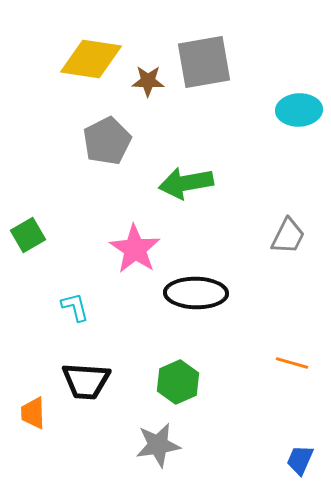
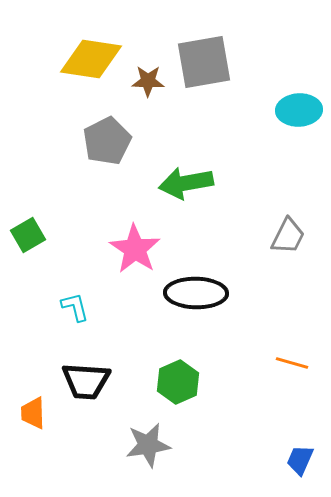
gray star: moved 10 px left
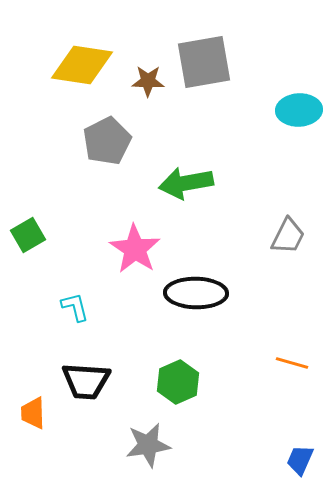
yellow diamond: moved 9 px left, 6 px down
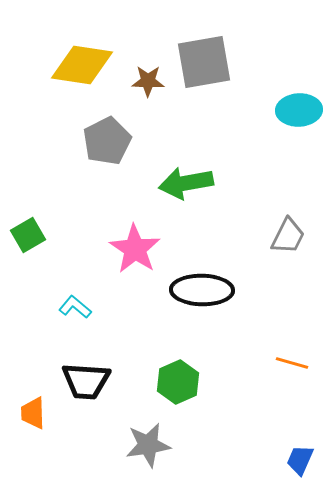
black ellipse: moved 6 px right, 3 px up
cyan L-shape: rotated 36 degrees counterclockwise
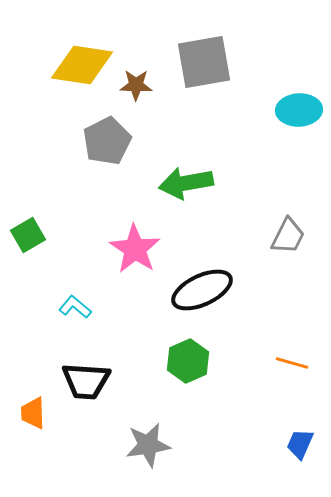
brown star: moved 12 px left, 4 px down
black ellipse: rotated 26 degrees counterclockwise
green hexagon: moved 10 px right, 21 px up
blue trapezoid: moved 16 px up
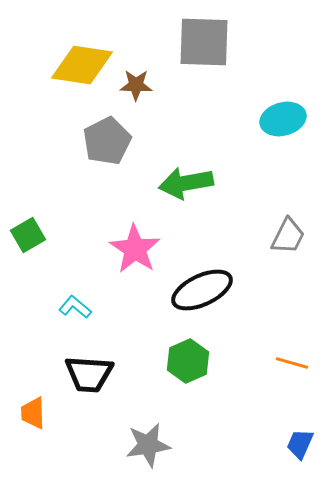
gray square: moved 20 px up; rotated 12 degrees clockwise
cyan ellipse: moved 16 px left, 9 px down; rotated 12 degrees counterclockwise
black trapezoid: moved 3 px right, 7 px up
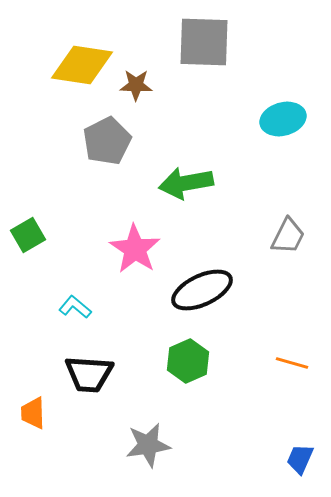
blue trapezoid: moved 15 px down
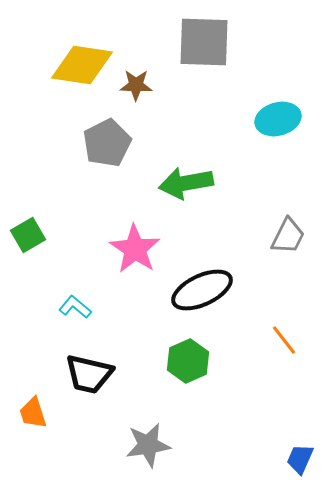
cyan ellipse: moved 5 px left
gray pentagon: moved 2 px down
orange line: moved 8 px left, 23 px up; rotated 36 degrees clockwise
black trapezoid: rotated 9 degrees clockwise
orange trapezoid: rotated 16 degrees counterclockwise
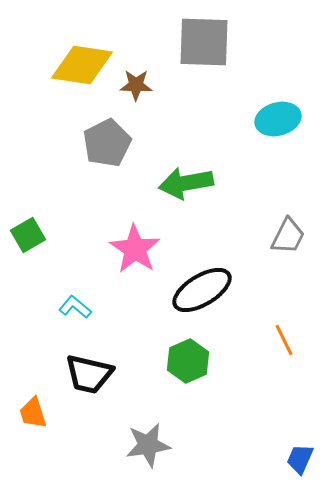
black ellipse: rotated 6 degrees counterclockwise
orange line: rotated 12 degrees clockwise
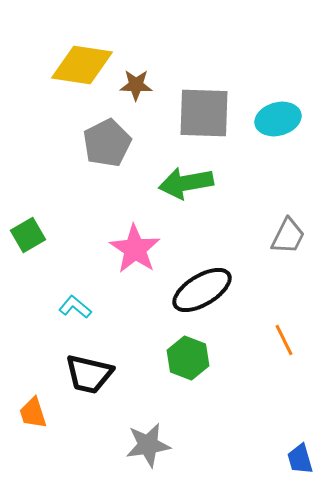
gray square: moved 71 px down
green hexagon: moved 3 px up; rotated 15 degrees counterclockwise
blue trapezoid: rotated 40 degrees counterclockwise
